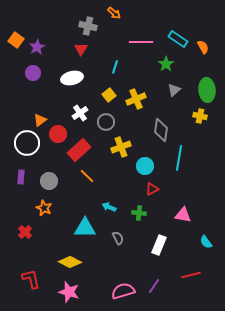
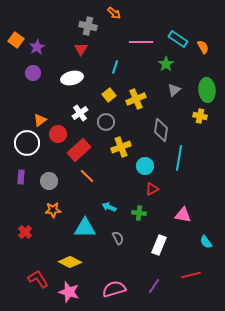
orange star at (44, 208): moved 9 px right, 2 px down; rotated 28 degrees counterclockwise
red L-shape at (31, 279): moved 7 px right; rotated 20 degrees counterclockwise
pink semicircle at (123, 291): moved 9 px left, 2 px up
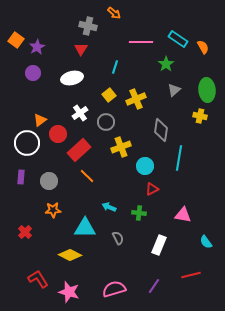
yellow diamond at (70, 262): moved 7 px up
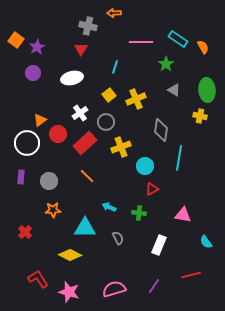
orange arrow at (114, 13): rotated 136 degrees clockwise
gray triangle at (174, 90): rotated 48 degrees counterclockwise
red rectangle at (79, 150): moved 6 px right, 7 px up
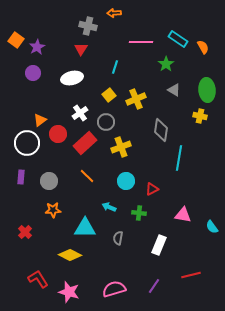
cyan circle at (145, 166): moved 19 px left, 15 px down
gray semicircle at (118, 238): rotated 144 degrees counterclockwise
cyan semicircle at (206, 242): moved 6 px right, 15 px up
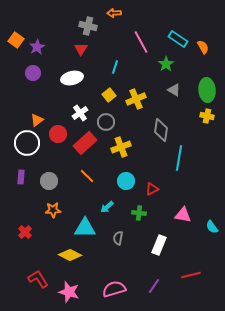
pink line at (141, 42): rotated 60 degrees clockwise
yellow cross at (200, 116): moved 7 px right
orange triangle at (40, 120): moved 3 px left
cyan arrow at (109, 207): moved 2 px left; rotated 64 degrees counterclockwise
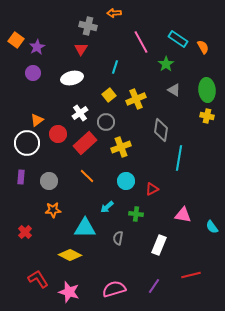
green cross at (139, 213): moved 3 px left, 1 px down
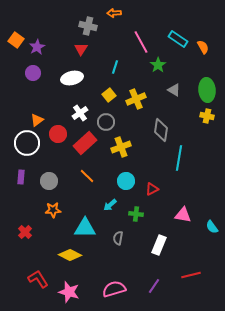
green star at (166, 64): moved 8 px left, 1 px down
cyan arrow at (107, 207): moved 3 px right, 2 px up
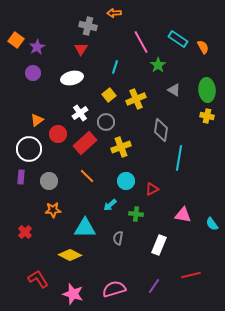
white circle at (27, 143): moved 2 px right, 6 px down
cyan semicircle at (212, 227): moved 3 px up
pink star at (69, 292): moved 4 px right, 2 px down
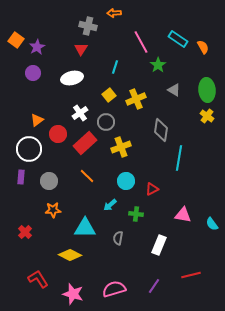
yellow cross at (207, 116): rotated 24 degrees clockwise
